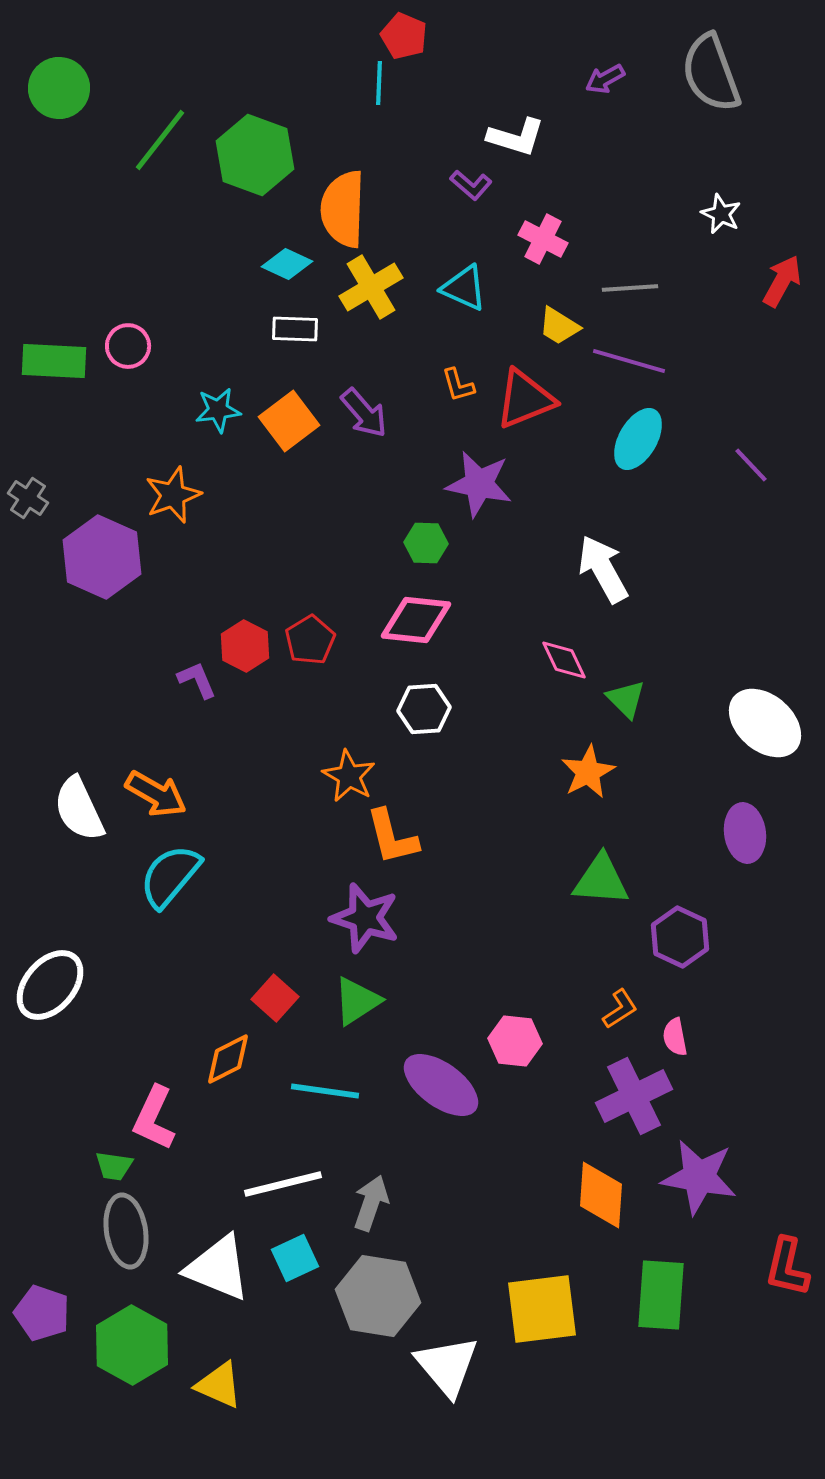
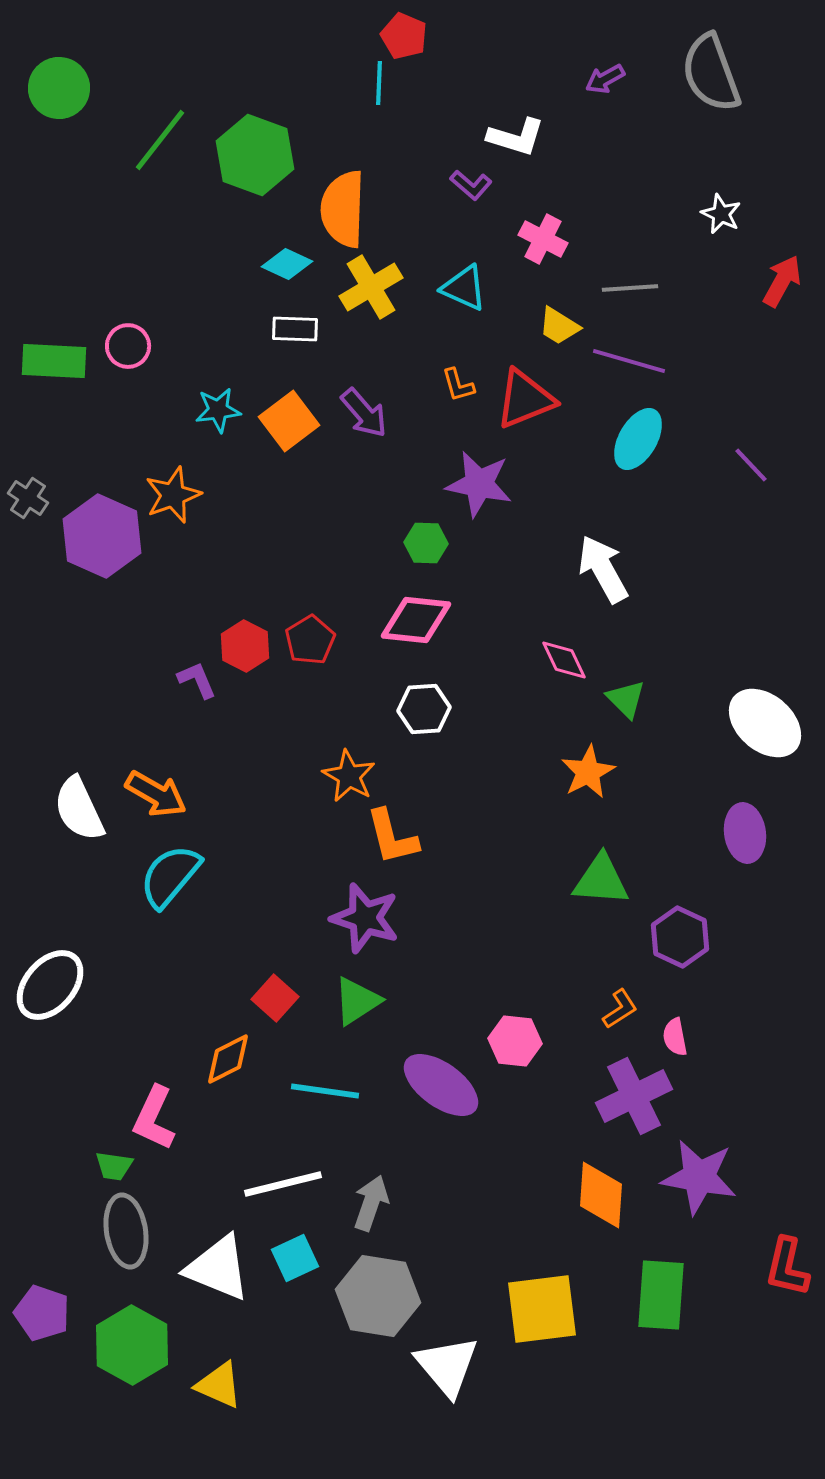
purple hexagon at (102, 557): moved 21 px up
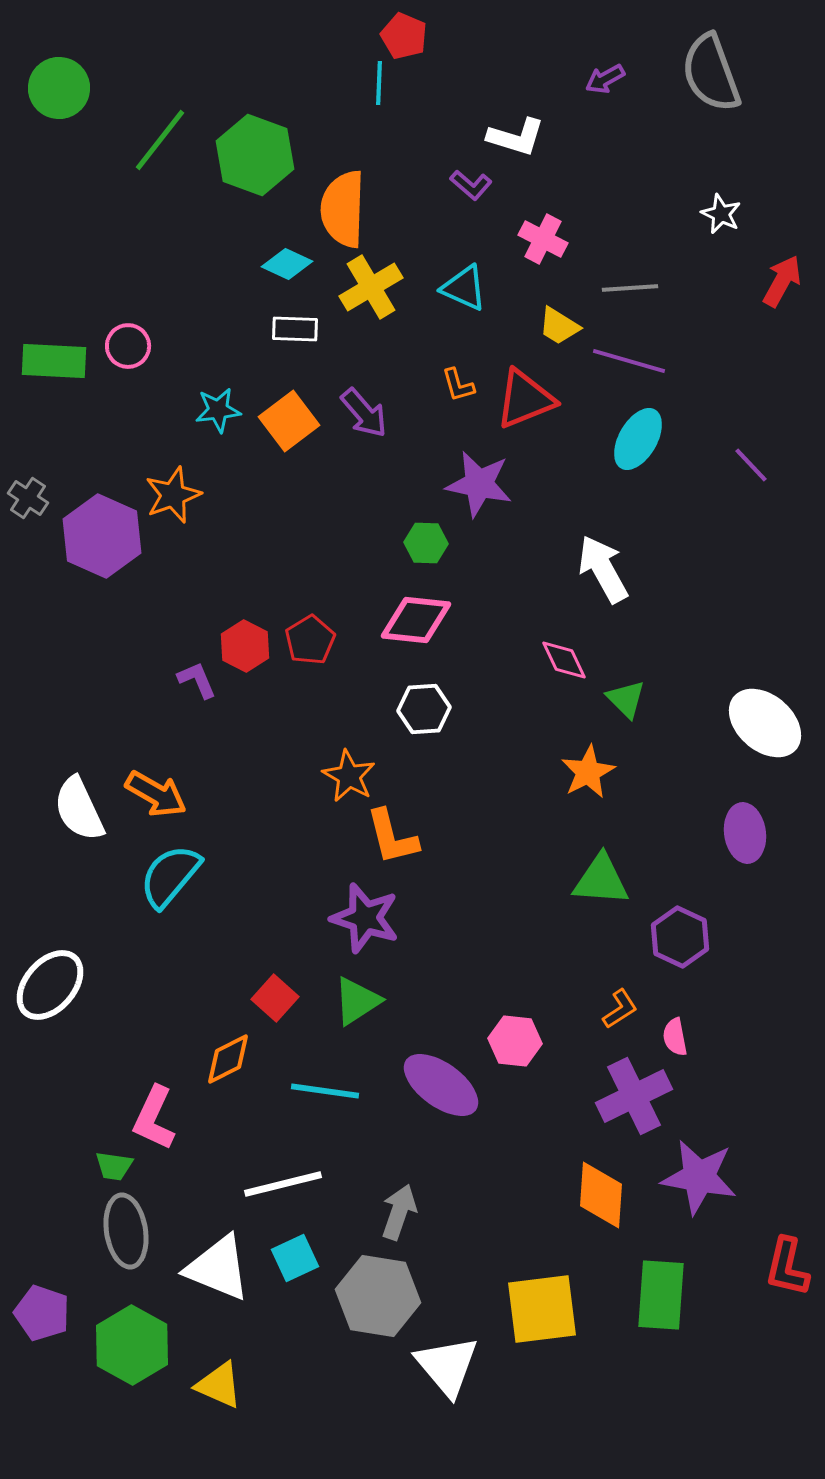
gray arrow at (371, 1203): moved 28 px right, 9 px down
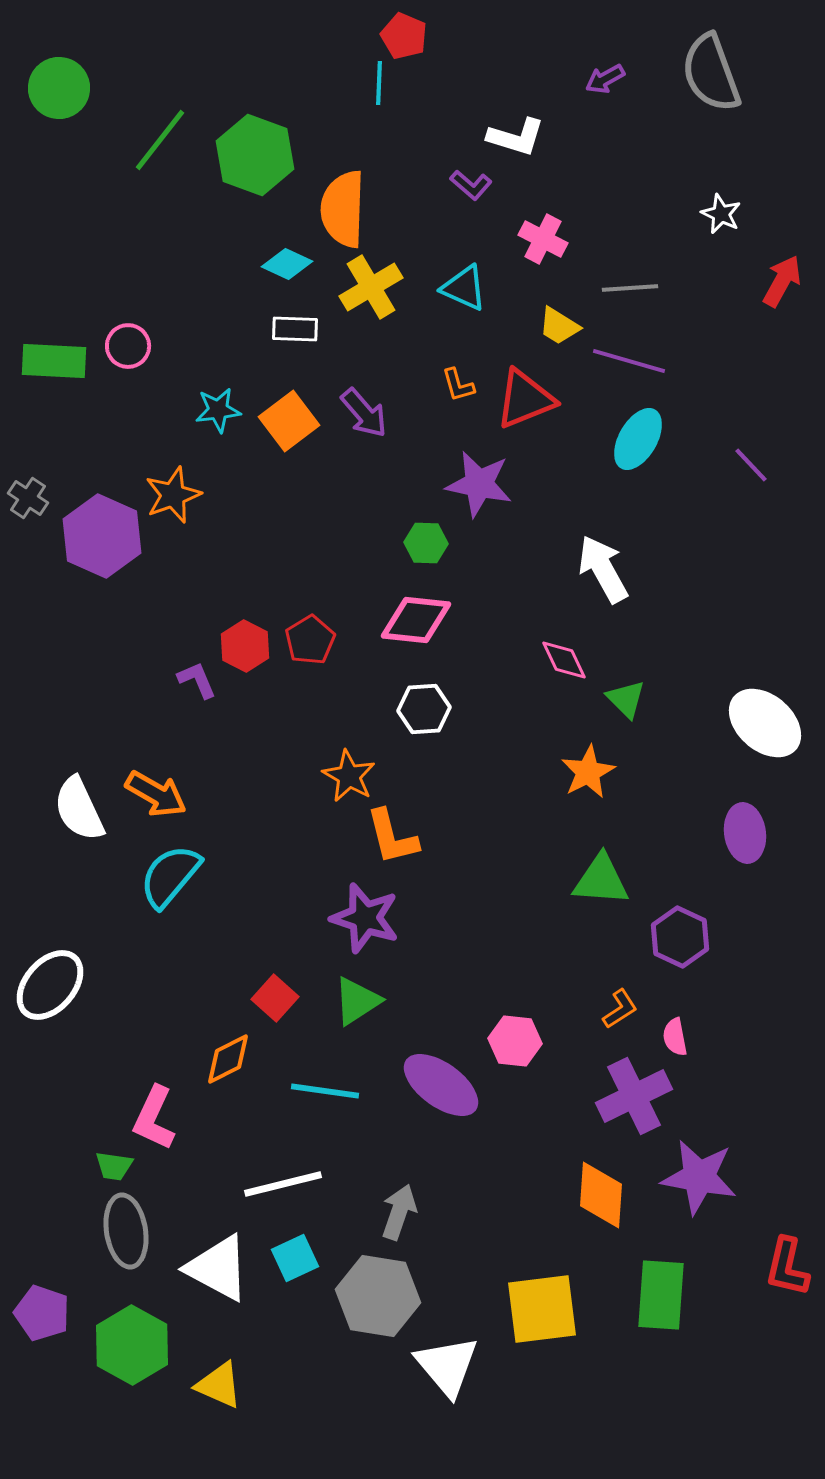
white triangle at (218, 1268): rotated 6 degrees clockwise
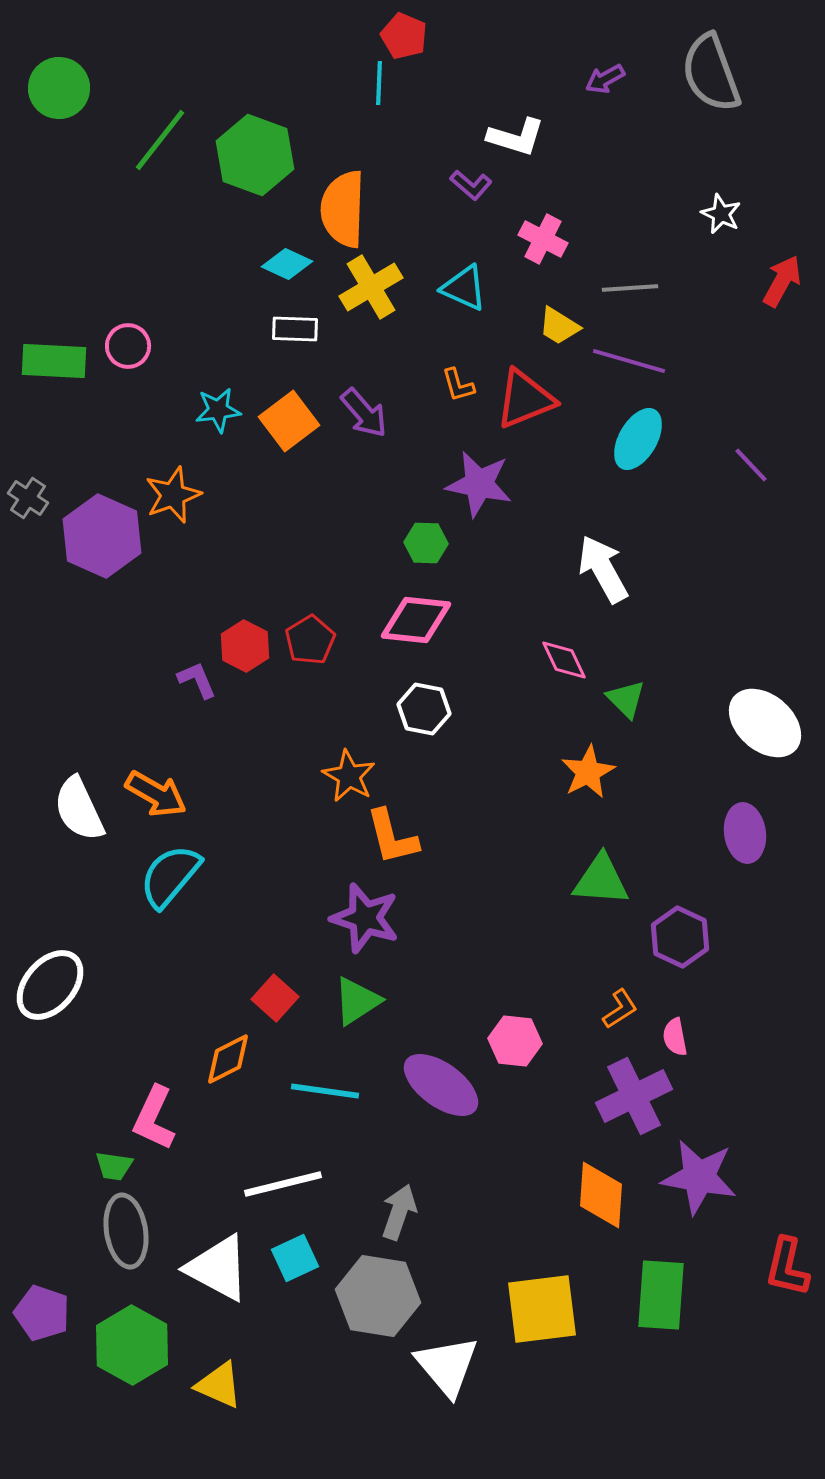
white hexagon at (424, 709): rotated 15 degrees clockwise
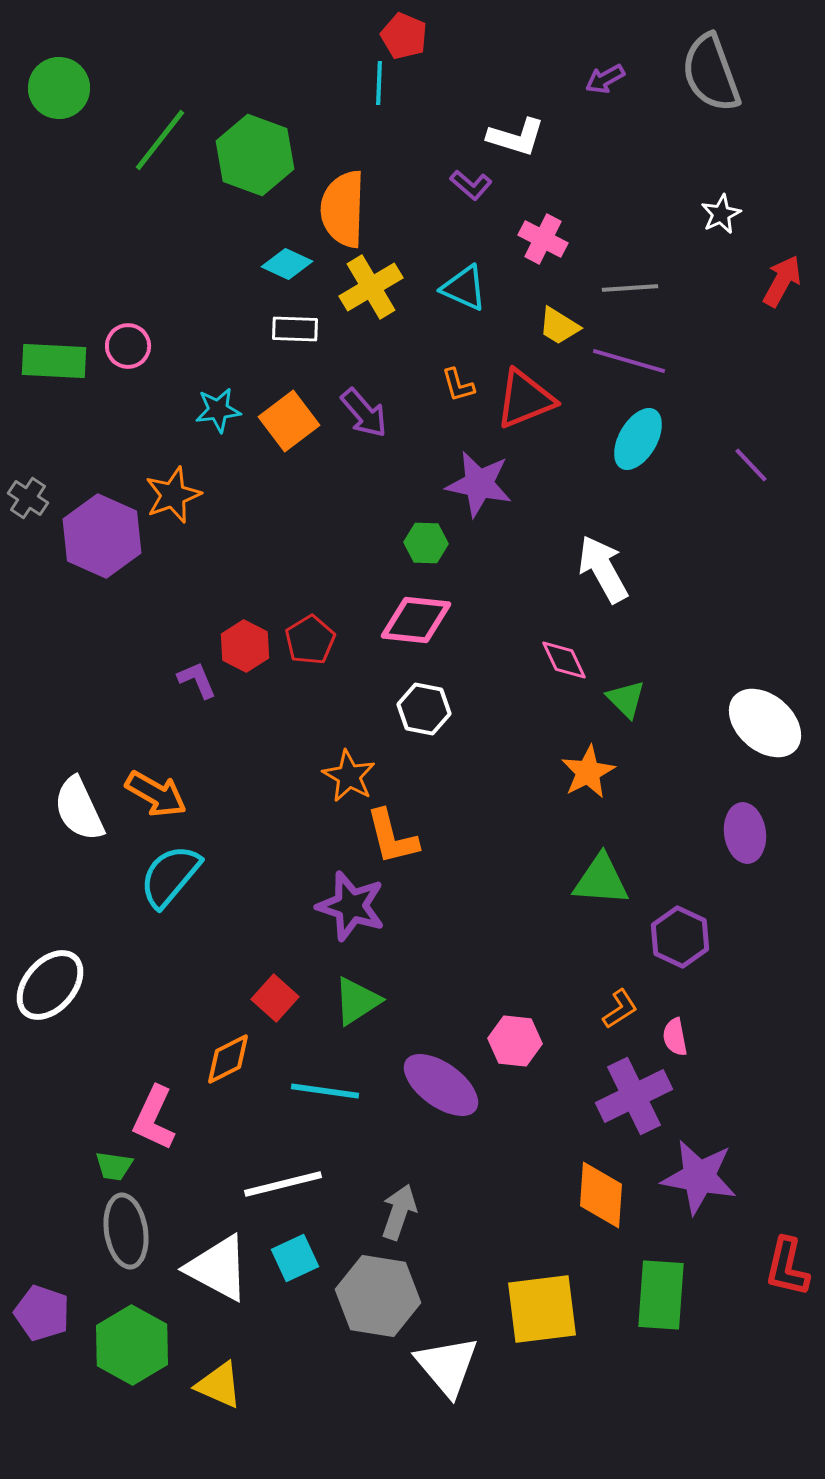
white star at (721, 214): rotated 21 degrees clockwise
purple star at (365, 918): moved 14 px left, 12 px up
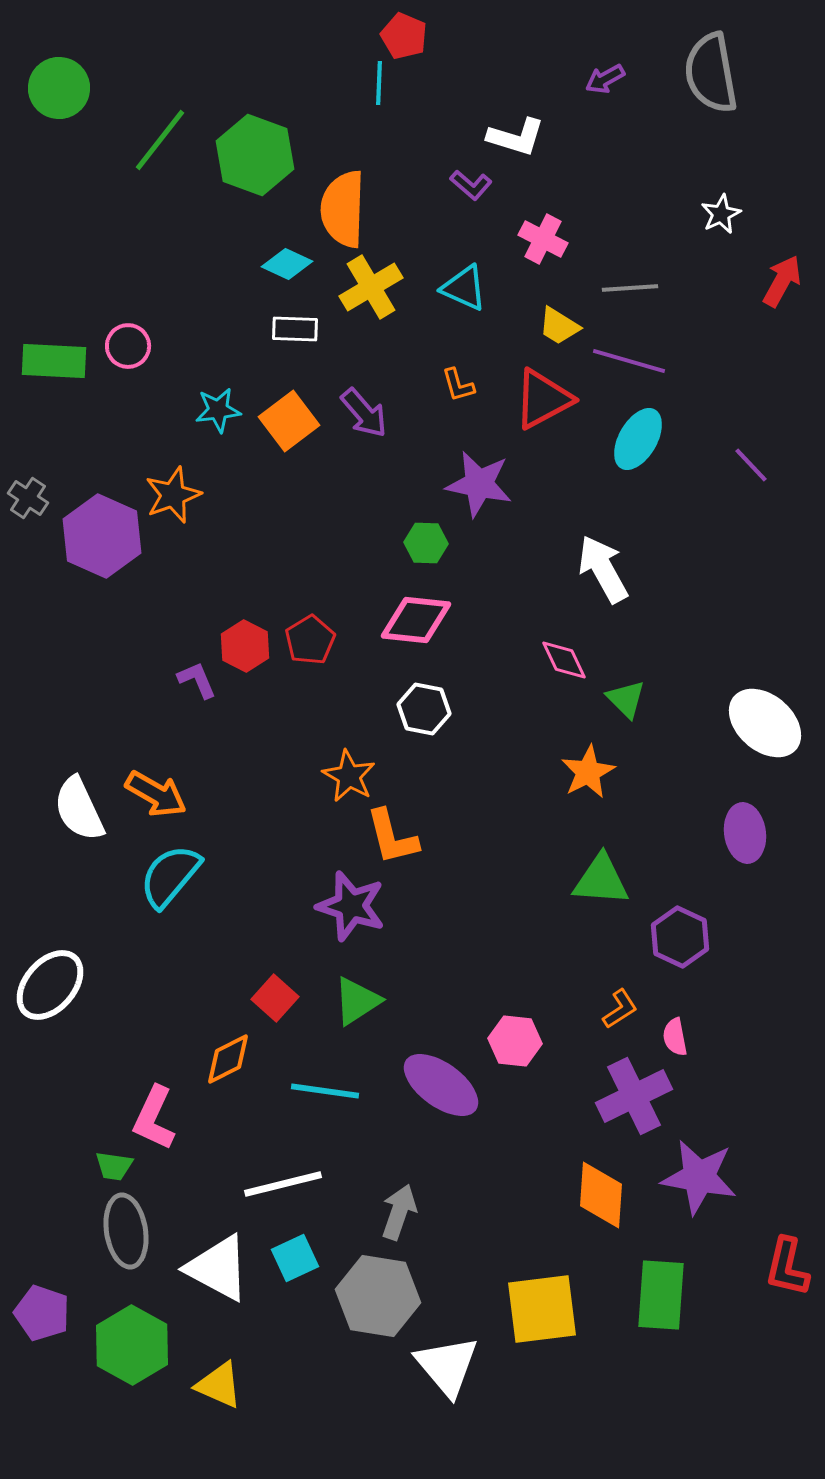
gray semicircle at (711, 73): rotated 10 degrees clockwise
red triangle at (525, 399): moved 18 px right; rotated 6 degrees counterclockwise
